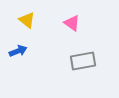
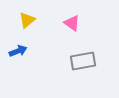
yellow triangle: rotated 42 degrees clockwise
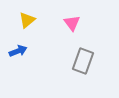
pink triangle: rotated 18 degrees clockwise
gray rectangle: rotated 60 degrees counterclockwise
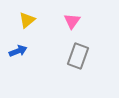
pink triangle: moved 2 px up; rotated 12 degrees clockwise
gray rectangle: moved 5 px left, 5 px up
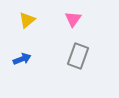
pink triangle: moved 1 px right, 2 px up
blue arrow: moved 4 px right, 8 px down
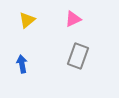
pink triangle: rotated 30 degrees clockwise
blue arrow: moved 5 px down; rotated 78 degrees counterclockwise
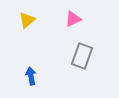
gray rectangle: moved 4 px right
blue arrow: moved 9 px right, 12 px down
